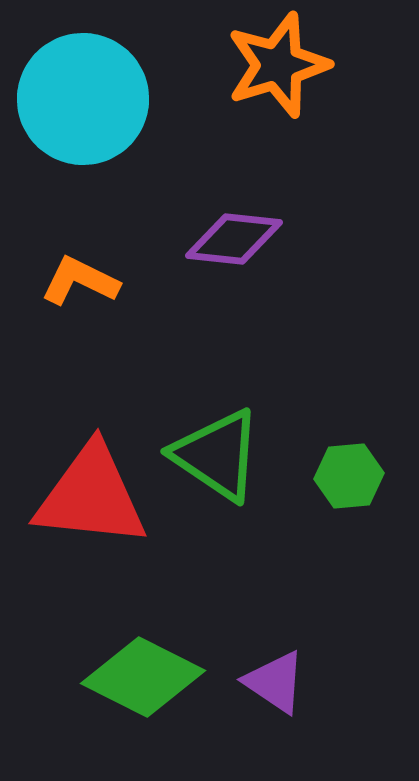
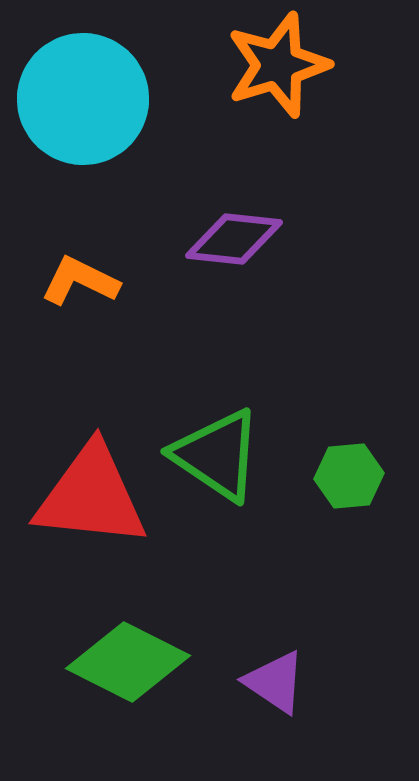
green diamond: moved 15 px left, 15 px up
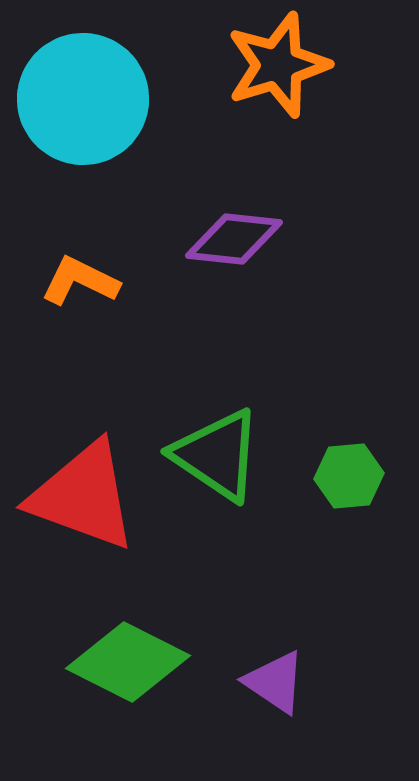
red triangle: moved 8 px left; rotated 14 degrees clockwise
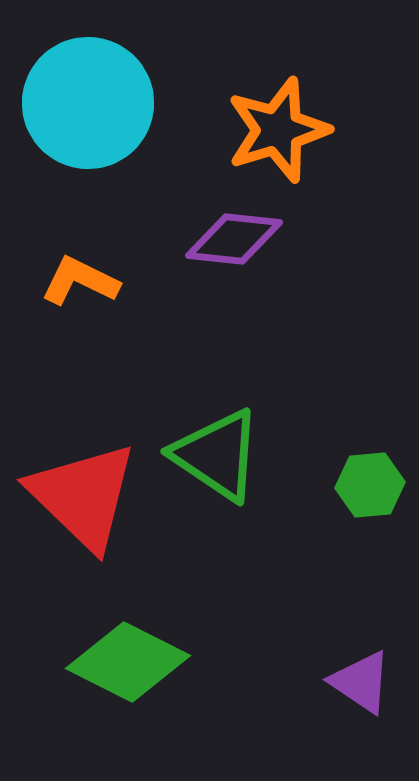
orange star: moved 65 px down
cyan circle: moved 5 px right, 4 px down
green hexagon: moved 21 px right, 9 px down
red triangle: rotated 24 degrees clockwise
purple triangle: moved 86 px right
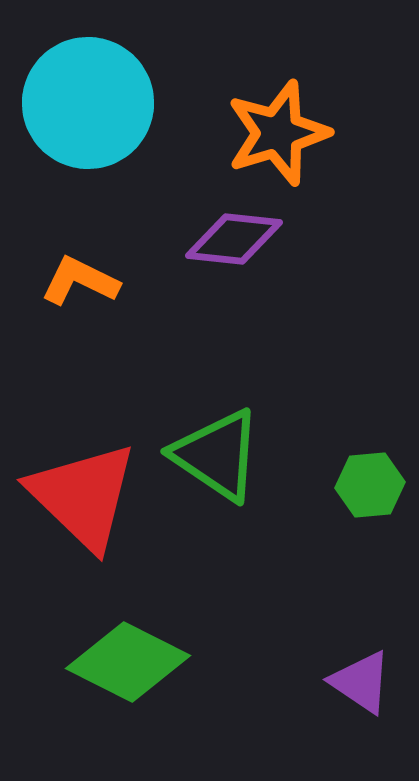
orange star: moved 3 px down
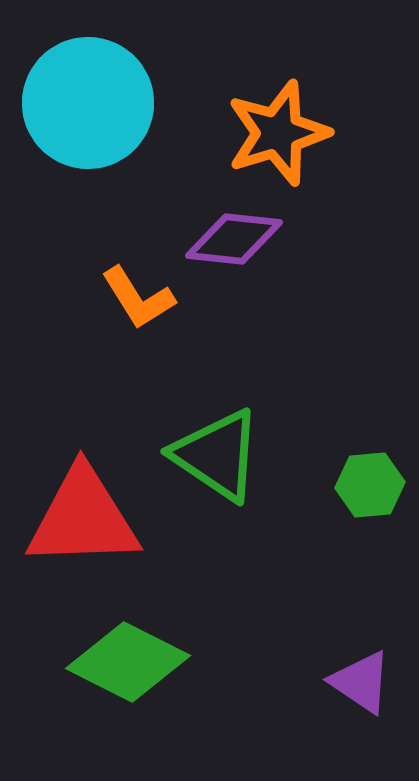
orange L-shape: moved 58 px right, 17 px down; rotated 148 degrees counterclockwise
red triangle: moved 22 px down; rotated 46 degrees counterclockwise
